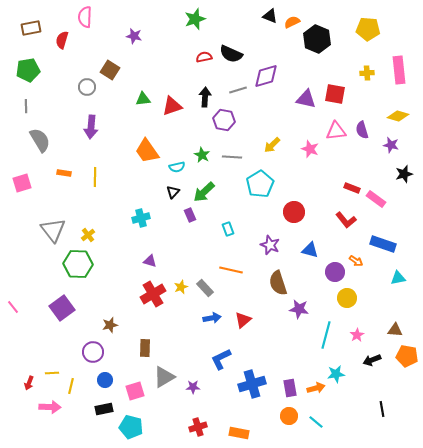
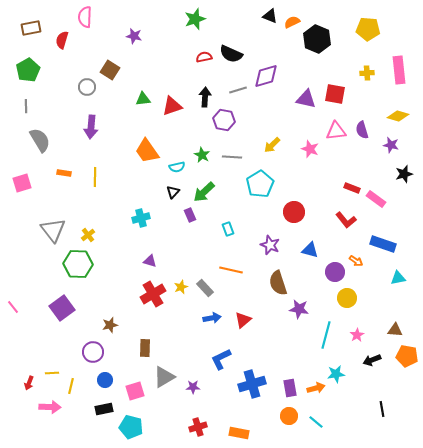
green pentagon at (28, 70): rotated 20 degrees counterclockwise
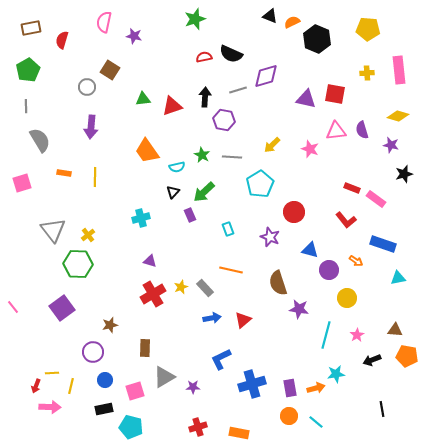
pink semicircle at (85, 17): moved 19 px right, 5 px down; rotated 10 degrees clockwise
purple star at (270, 245): moved 8 px up
purple circle at (335, 272): moved 6 px left, 2 px up
red arrow at (29, 383): moved 7 px right, 3 px down
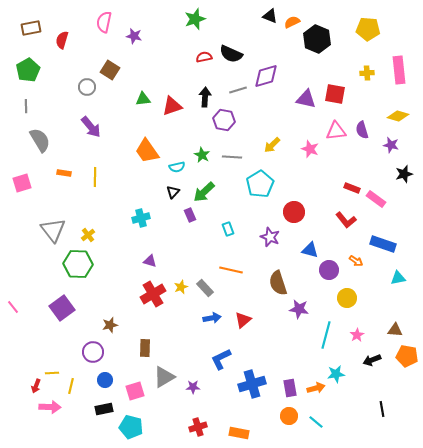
purple arrow at (91, 127): rotated 45 degrees counterclockwise
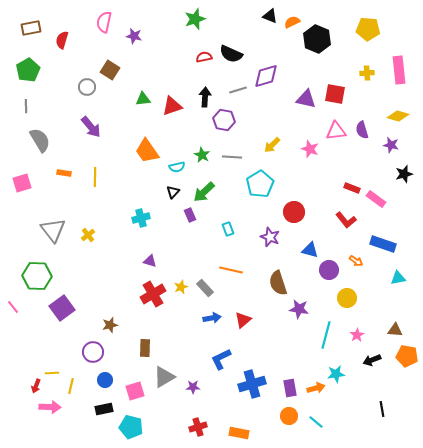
green hexagon at (78, 264): moved 41 px left, 12 px down
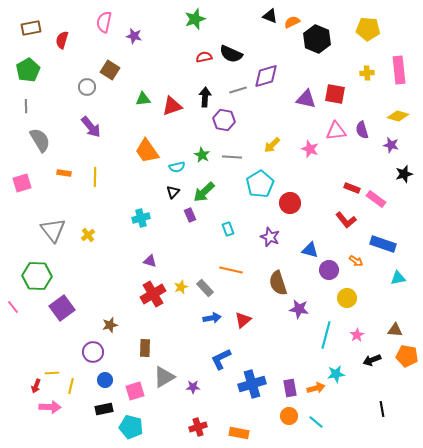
red circle at (294, 212): moved 4 px left, 9 px up
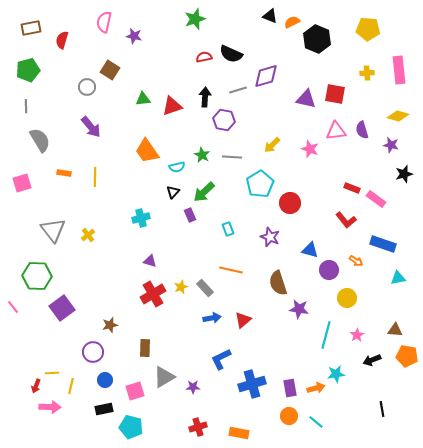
green pentagon at (28, 70): rotated 15 degrees clockwise
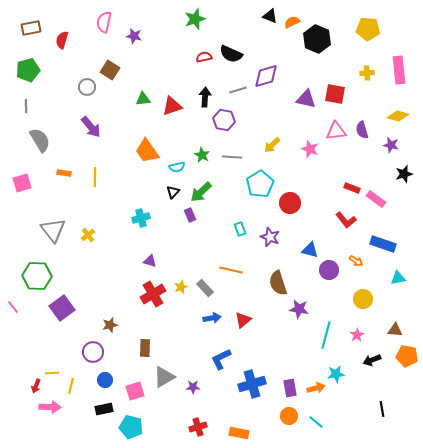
green arrow at (204, 192): moved 3 px left
cyan rectangle at (228, 229): moved 12 px right
yellow circle at (347, 298): moved 16 px right, 1 px down
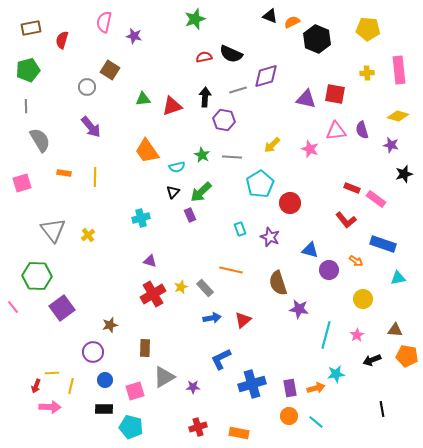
black rectangle at (104, 409): rotated 12 degrees clockwise
